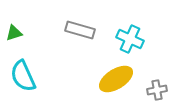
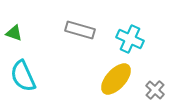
green triangle: rotated 36 degrees clockwise
yellow ellipse: rotated 16 degrees counterclockwise
gray cross: moved 2 px left; rotated 36 degrees counterclockwise
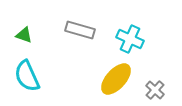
green triangle: moved 10 px right, 2 px down
cyan semicircle: moved 4 px right
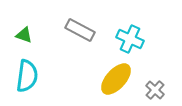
gray rectangle: rotated 12 degrees clockwise
cyan semicircle: rotated 148 degrees counterclockwise
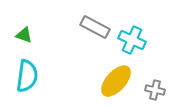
gray rectangle: moved 15 px right, 3 px up
cyan cross: moved 2 px right, 1 px down
yellow ellipse: moved 2 px down
gray cross: rotated 30 degrees counterclockwise
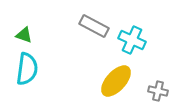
gray rectangle: moved 1 px left, 1 px up
cyan semicircle: moved 7 px up
gray cross: moved 3 px right, 1 px down
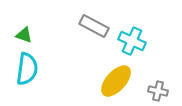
cyan cross: moved 1 px down
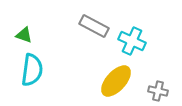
cyan semicircle: moved 5 px right, 1 px down
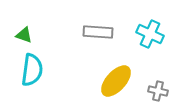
gray rectangle: moved 4 px right, 6 px down; rotated 24 degrees counterclockwise
cyan cross: moved 18 px right, 7 px up
